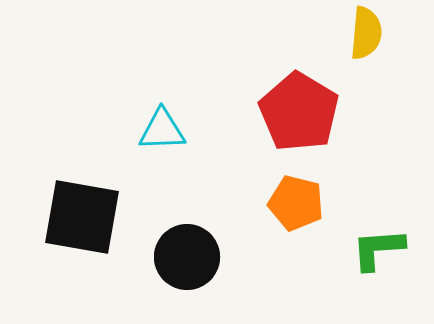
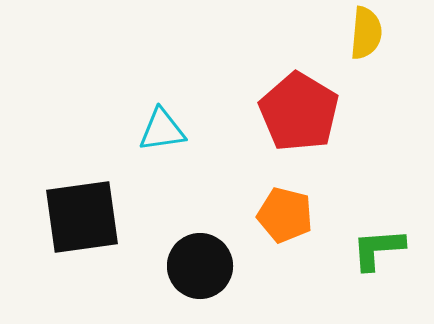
cyan triangle: rotated 6 degrees counterclockwise
orange pentagon: moved 11 px left, 12 px down
black square: rotated 18 degrees counterclockwise
black circle: moved 13 px right, 9 px down
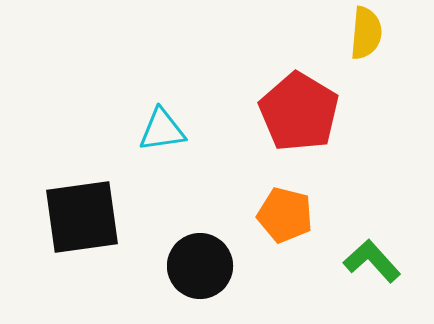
green L-shape: moved 6 px left, 12 px down; rotated 52 degrees clockwise
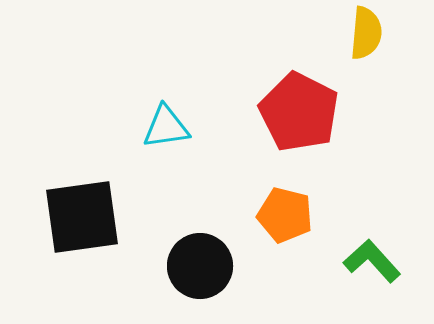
red pentagon: rotated 4 degrees counterclockwise
cyan triangle: moved 4 px right, 3 px up
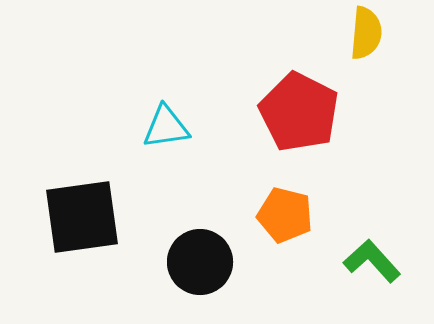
black circle: moved 4 px up
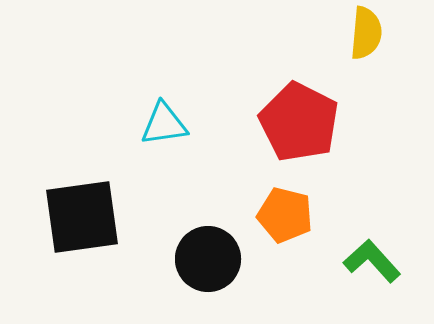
red pentagon: moved 10 px down
cyan triangle: moved 2 px left, 3 px up
black circle: moved 8 px right, 3 px up
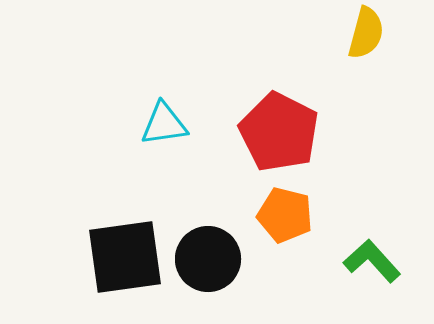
yellow semicircle: rotated 10 degrees clockwise
red pentagon: moved 20 px left, 10 px down
black square: moved 43 px right, 40 px down
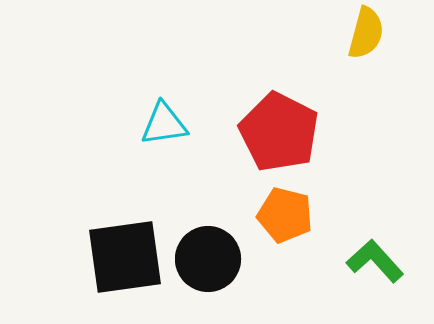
green L-shape: moved 3 px right
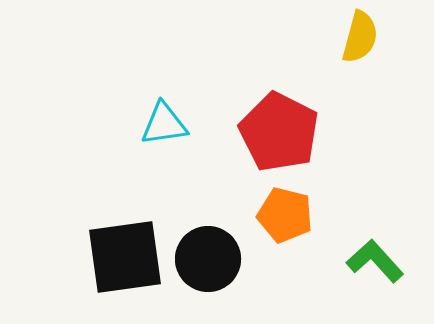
yellow semicircle: moved 6 px left, 4 px down
